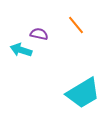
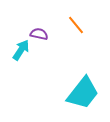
cyan arrow: rotated 105 degrees clockwise
cyan trapezoid: rotated 21 degrees counterclockwise
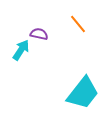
orange line: moved 2 px right, 1 px up
